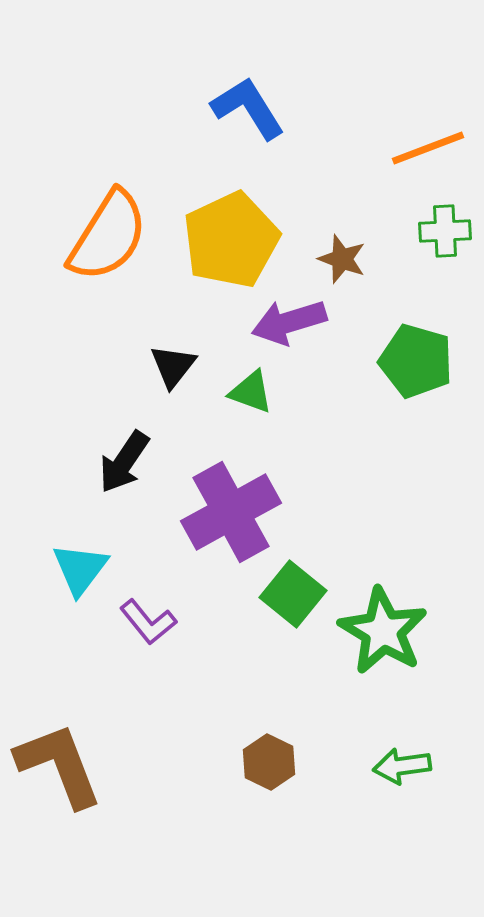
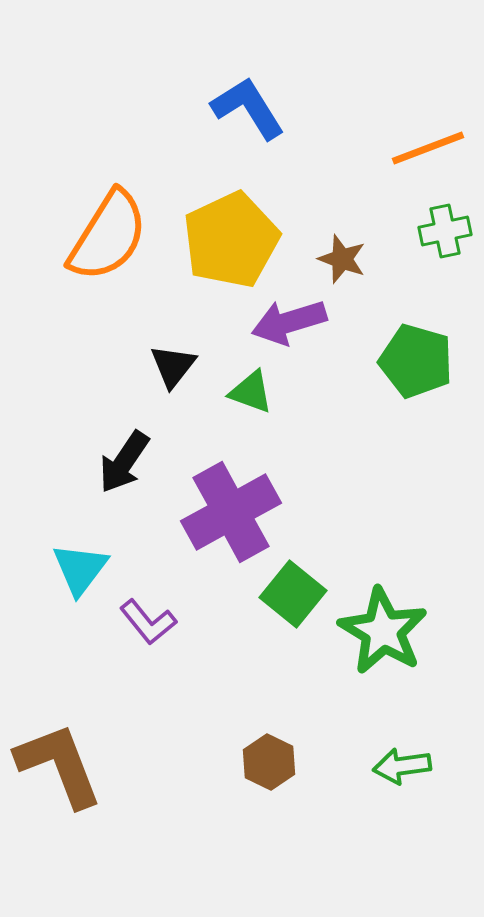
green cross: rotated 9 degrees counterclockwise
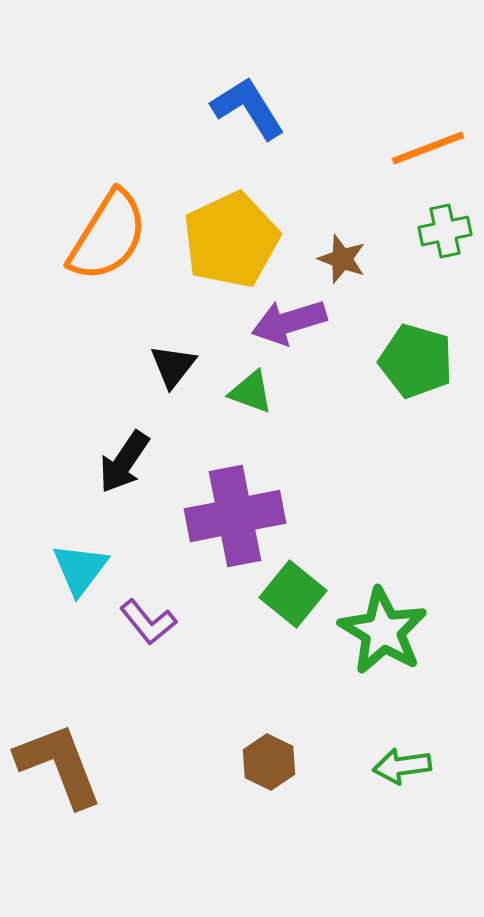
purple cross: moved 4 px right, 4 px down; rotated 18 degrees clockwise
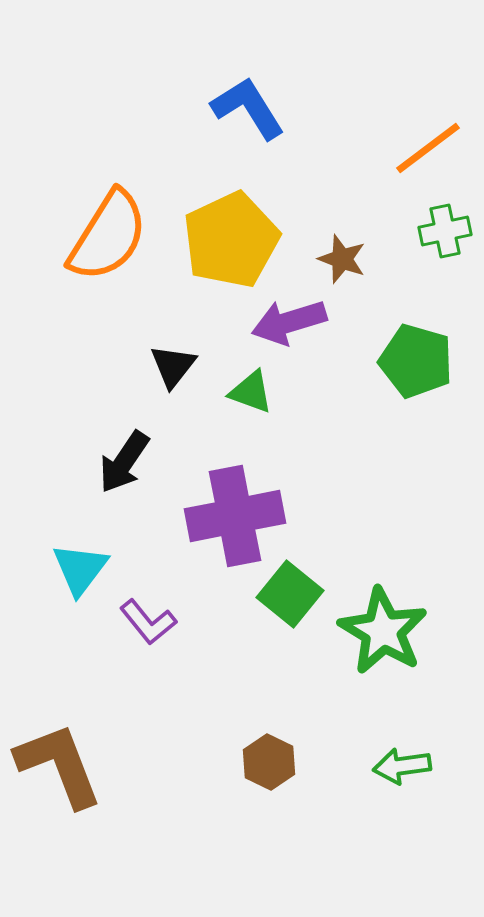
orange line: rotated 16 degrees counterclockwise
green square: moved 3 px left
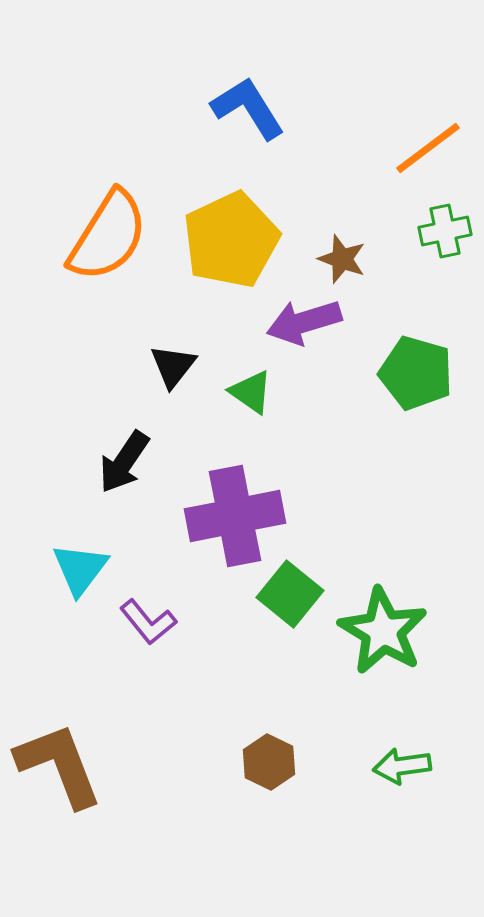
purple arrow: moved 15 px right
green pentagon: moved 12 px down
green triangle: rotated 15 degrees clockwise
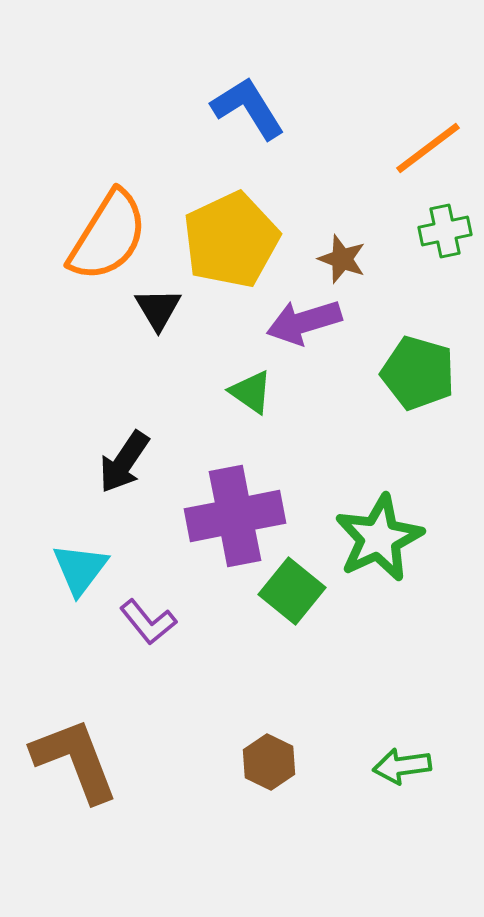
black triangle: moved 15 px left, 57 px up; rotated 9 degrees counterclockwise
green pentagon: moved 2 px right
green square: moved 2 px right, 3 px up
green star: moved 4 px left, 93 px up; rotated 16 degrees clockwise
brown L-shape: moved 16 px right, 5 px up
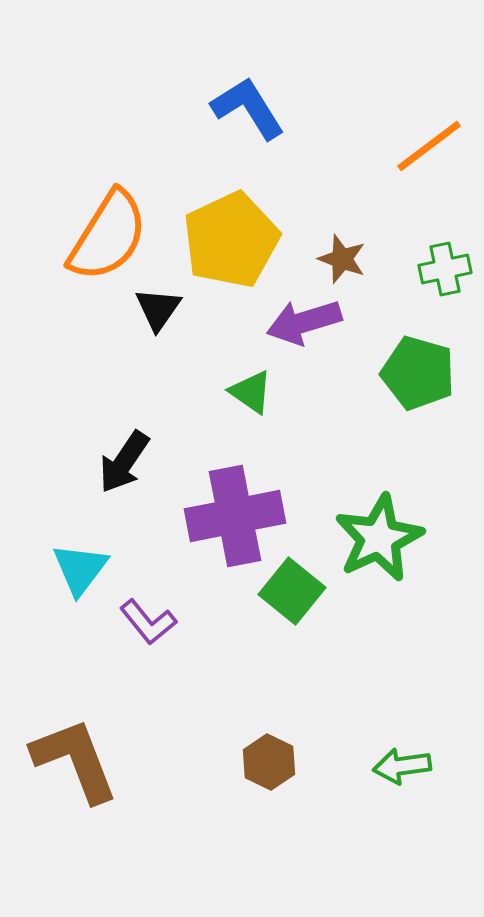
orange line: moved 1 px right, 2 px up
green cross: moved 38 px down
black triangle: rotated 6 degrees clockwise
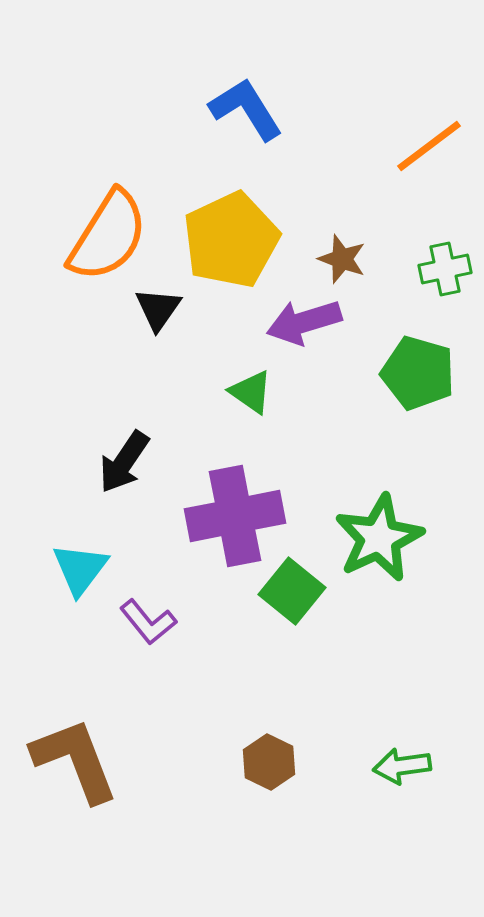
blue L-shape: moved 2 px left, 1 px down
